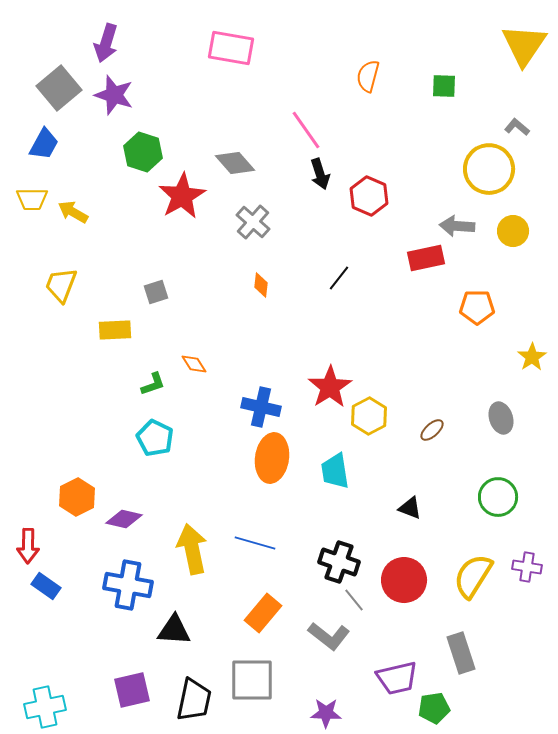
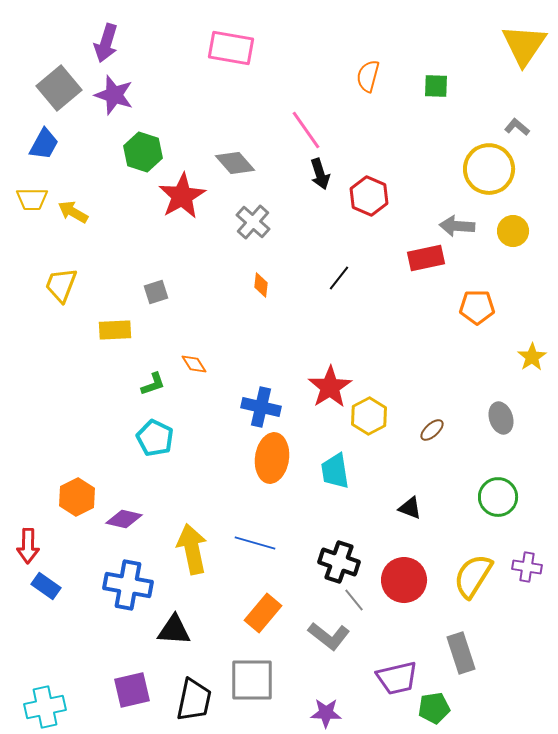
green square at (444, 86): moved 8 px left
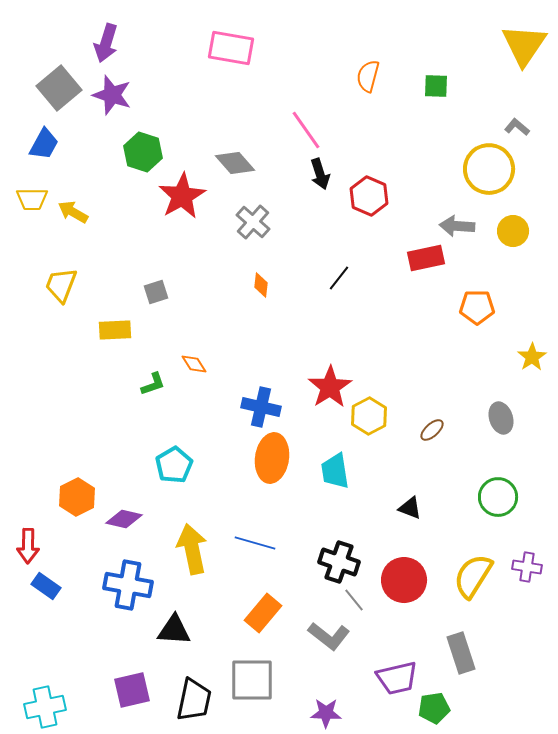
purple star at (114, 95): moved 2 px left
cyan pentagon at (155, 438): moved 19 px right, 27 px down; rotated 15 degrees clockwise
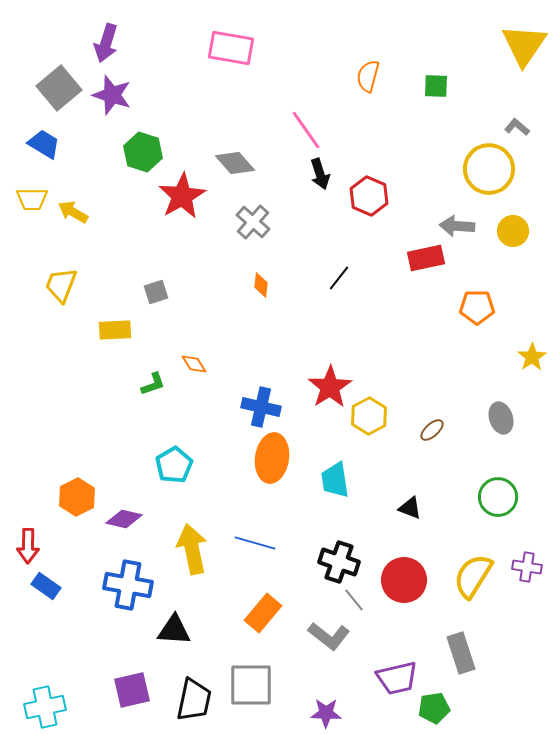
blue trapezoid at (44, 144): rotated 88 degrees counterclockwise
cyan trapezoid at (335, 471): moved 9 px down
gray square at (252, 680): moved 1 px left, 5 px down
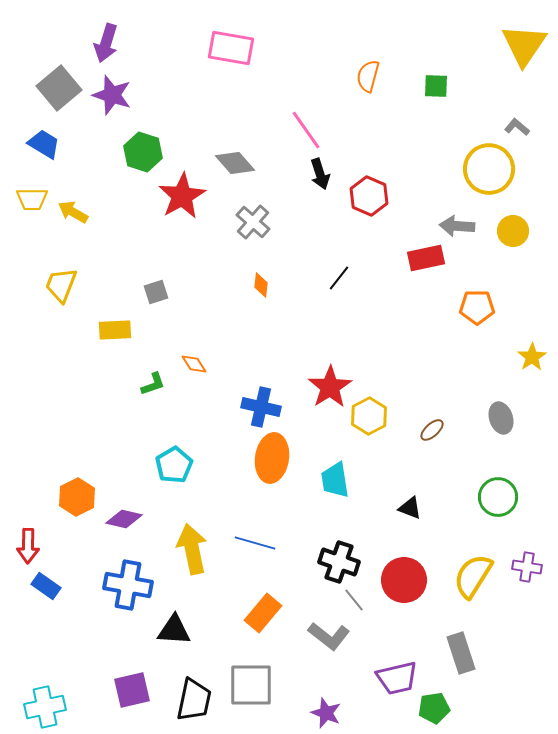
purple star at (326, 713): rotated 20 degrees clockwise
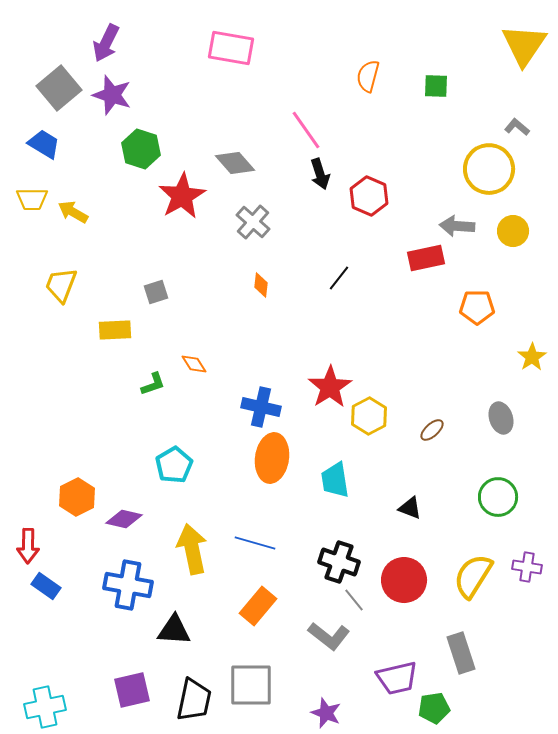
purple arrow at (106, 43): rotated 9 degrees clockwise
green hexagon at (143, 152): moved 2 px left, 3 px up
orange rectangle at (263, 613): moved 5 px left, 7 px up
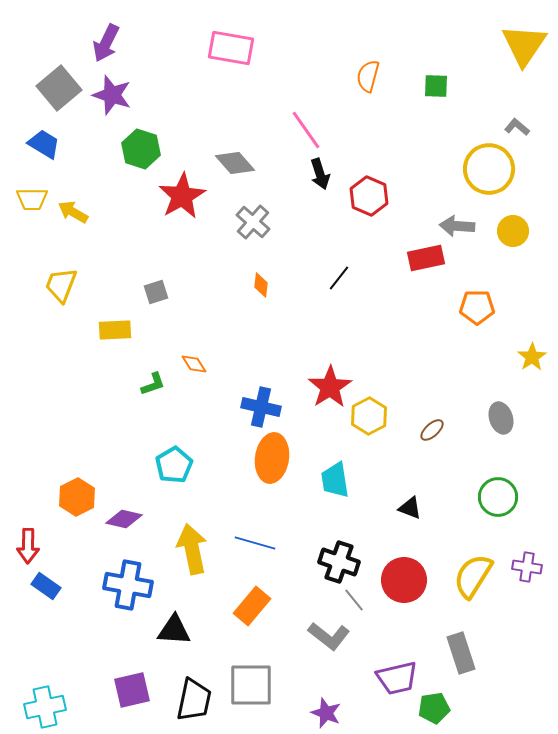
orange rectangle at (258, 606): moved 6 px left
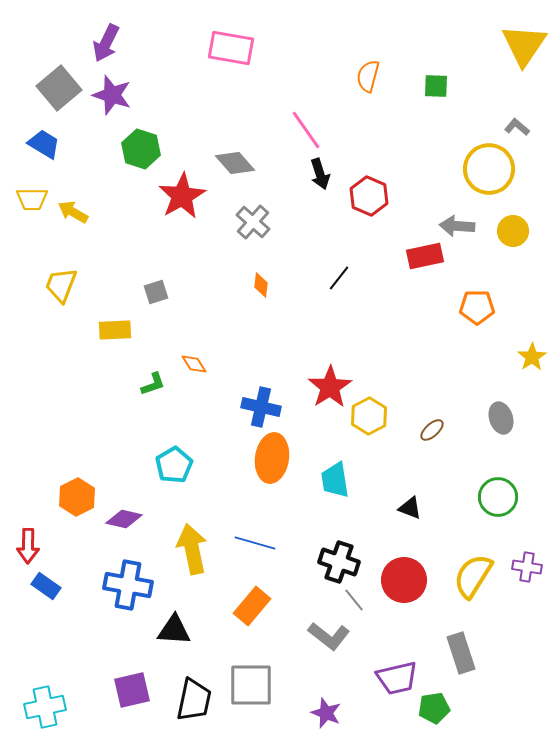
red rectangle at (426, 258): moved 1 px left, 2 px up
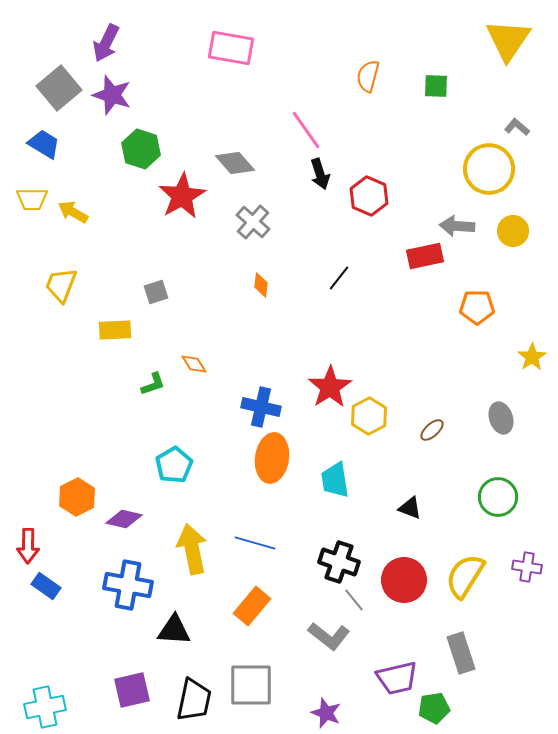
yellow triangle at (524, 45): moved 16 px left, 5 px up
yellow semicircle at (473, 576): moved 8 px left
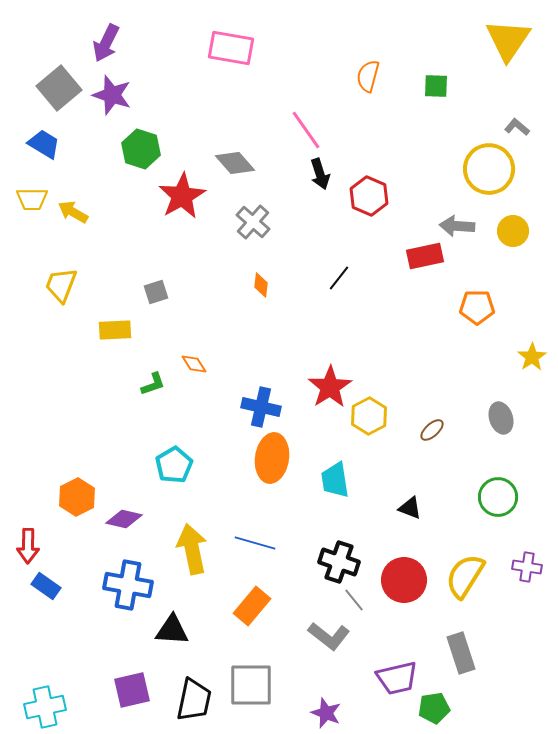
black triangle at (174, 630): moved 2 px left
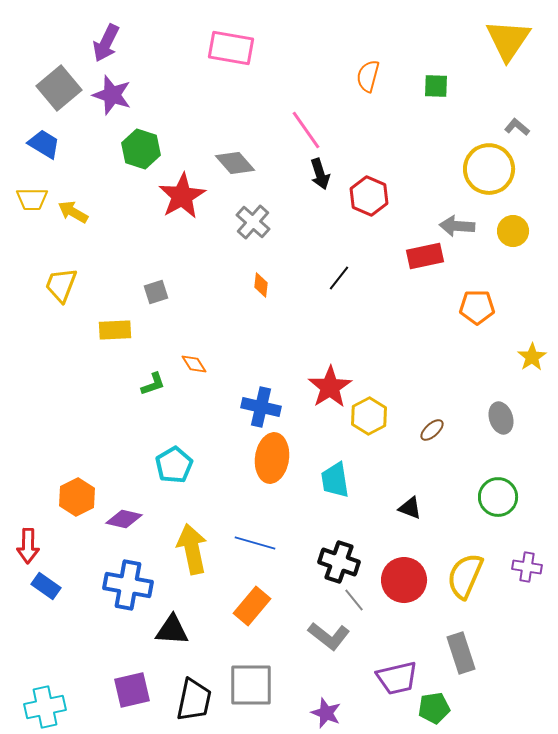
yellow semicircle at (465, 576): rotated 9 degrees counterclockwise
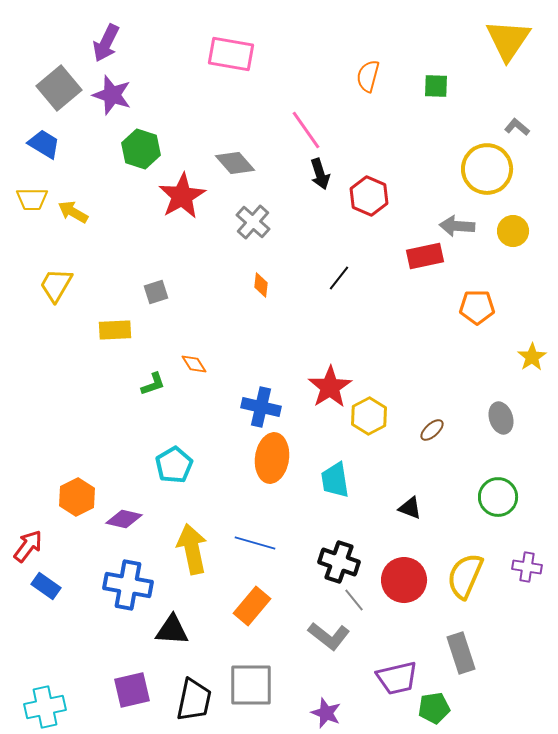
pink rectangle at (231, 48): moved 6 px down
yellow circle at (489, 169): moved 2 px left
yellow trapezoid at (61, 285): moved 5 px left; rotated 9 degrees clockwise
red arrow at (28, 546): rotated 144 degrees counterclockwise
